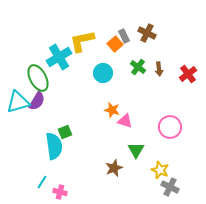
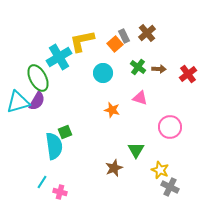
brown cross: rotated 24 degrees clockwise
brown arrow: rotated 80 degrees counterclockwise
pink triangle: moved 15 px right, 23 px up
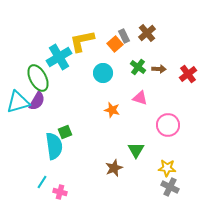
pink circle: moved 2 px left, 2 px up
yellow star: moved 7 px right, 2 px up; rotated 18 degrees counterclockwise
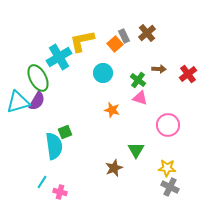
green cross: moved 13 px down
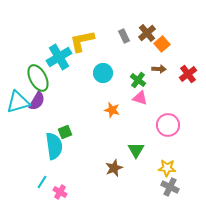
orange square: moved 47 px right
pink cross: rotated 16 degrees clockwise
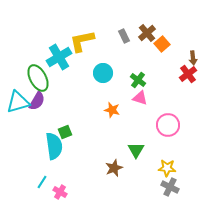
brown arrow: moved 34 px right, 11 px up; rotated 80 degrees clockwise
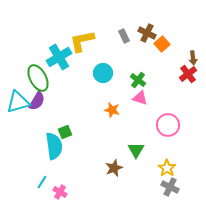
brown cross: rotated 24 degrees counterclockwise
yellow star: rotated 30 degrees clockwise
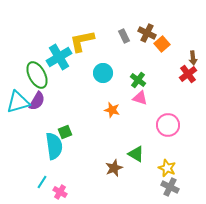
green ellipse: moved 1 px left, 3 px up
green triangle: moved 4 px down; rotated 30 degrees counterclockwise
yellow star: rotated 12 degrees counterclockwise
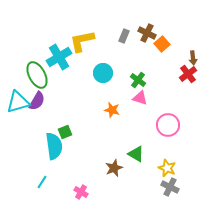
gray rectangle: rotated 48 degrees clockwise
pink cross: moved 21 px right
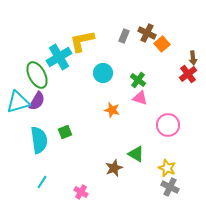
cyan semicircle: moved 15 px left, 6 px up
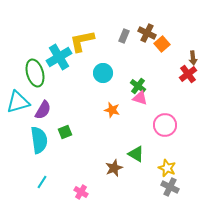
green ellipse: moved 2 px left, 2 px up; rotated 12 degrees clockwise
green cross: moved 6 px down
purple semicircle: moved 6 px right, 9 px down
pink circle: moved 3 px left
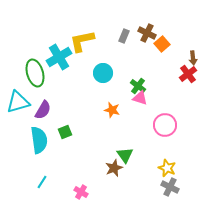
green triangle: moved 11 px left, 1 px down; rotated 24 degrees clockwise
